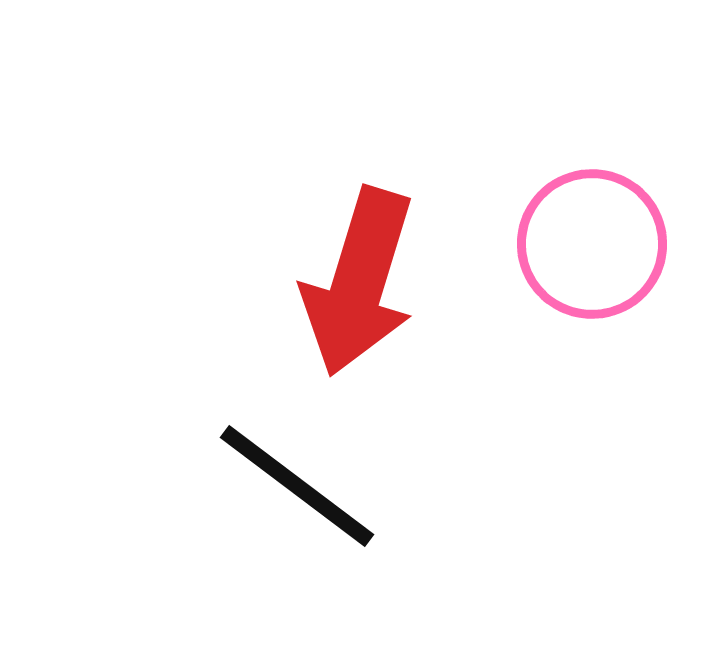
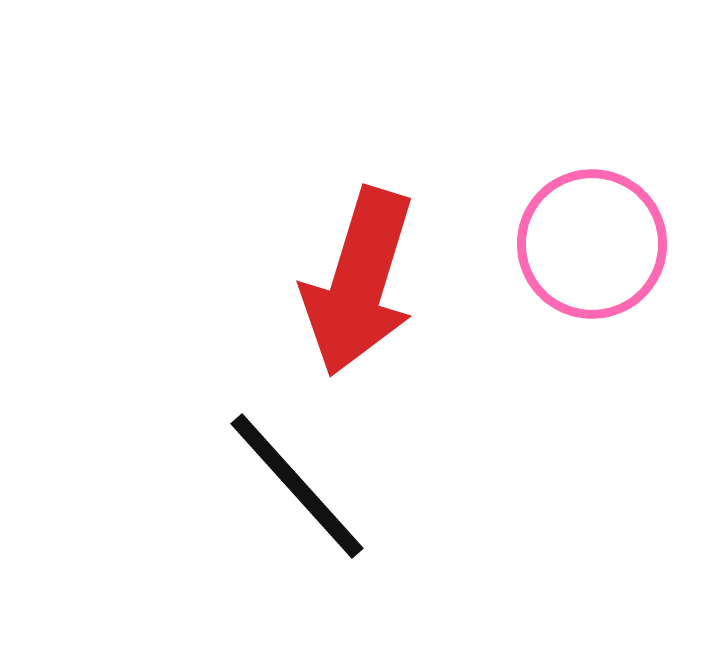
black line: rotated 11 degrees clockwise
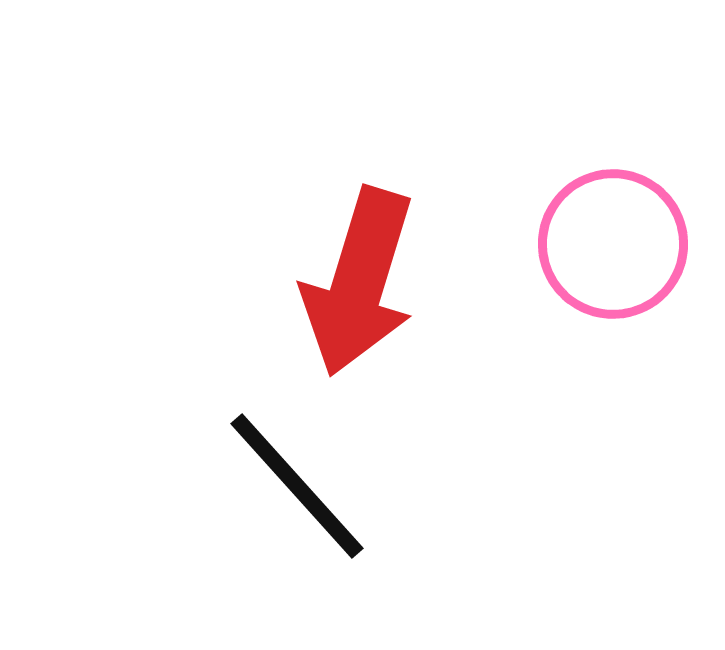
pink circle: moved 21 px right
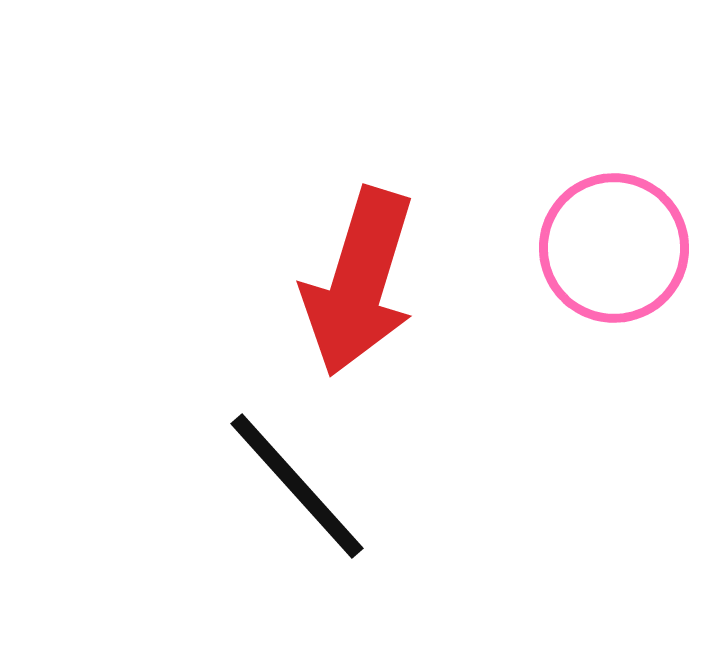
pink circle: moved 1 px right, 4 px down
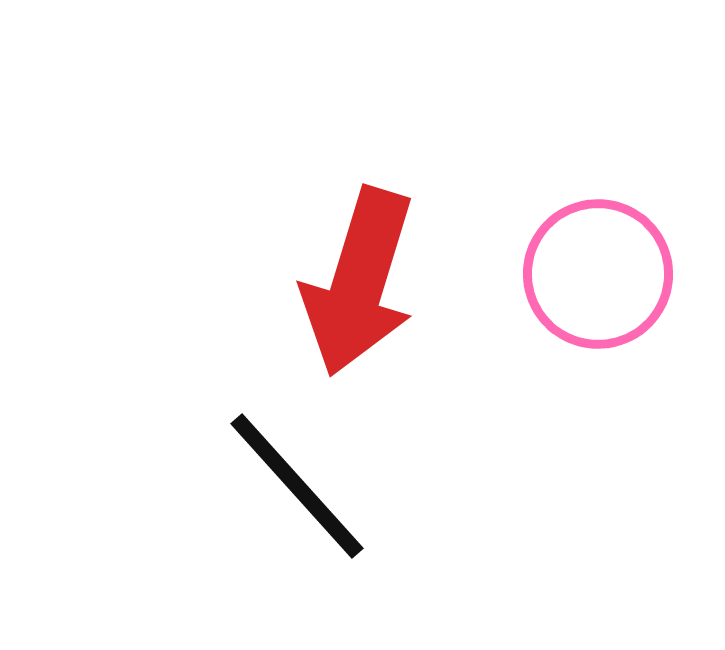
pink circle: moved 16 px left, 26 px down
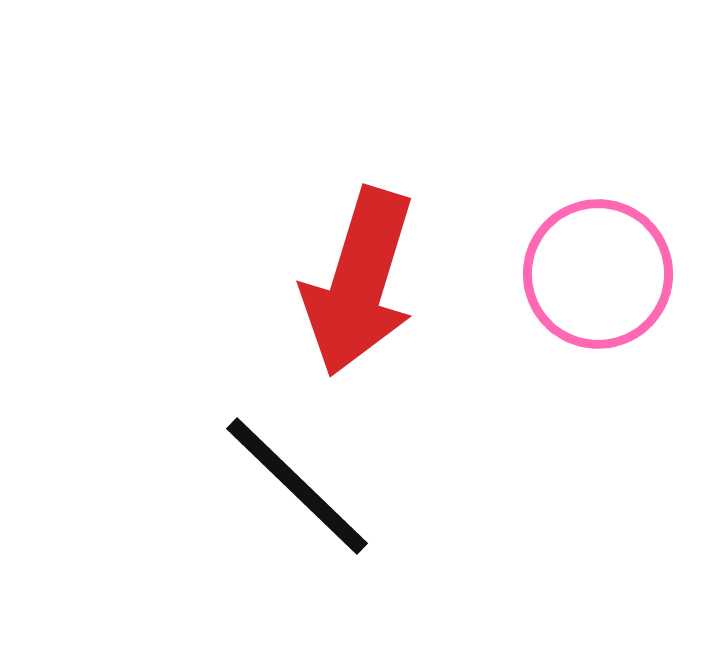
black line: rotated 4 degrees counterclockwise
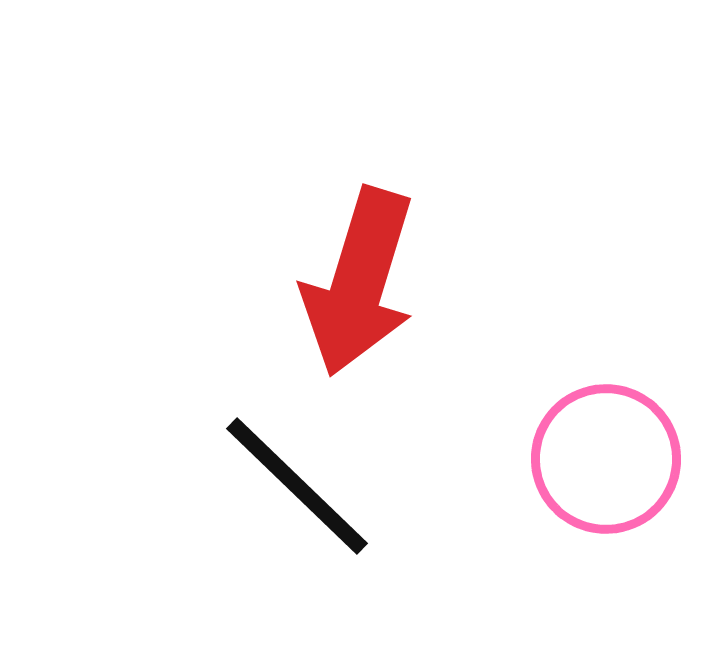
pink circle: moved 8 px right, 185 px down
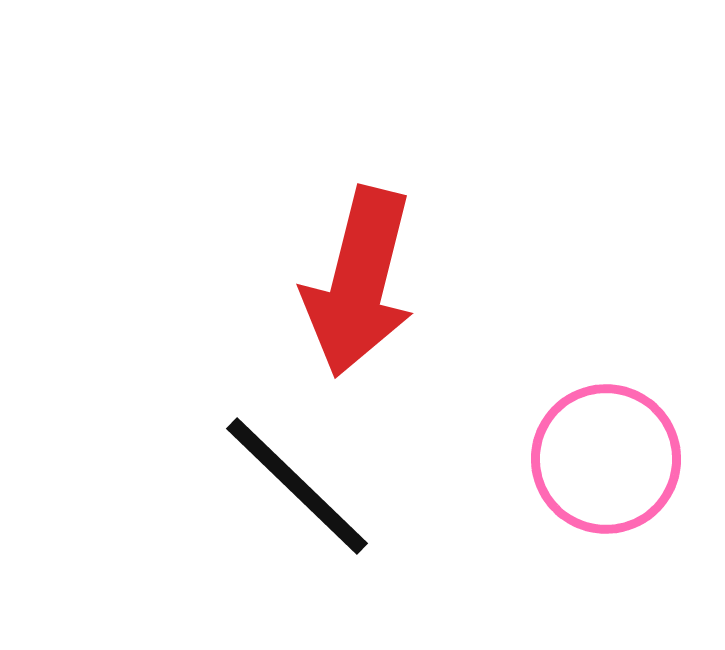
red arrow: rotated 3 degrees counterclockwise
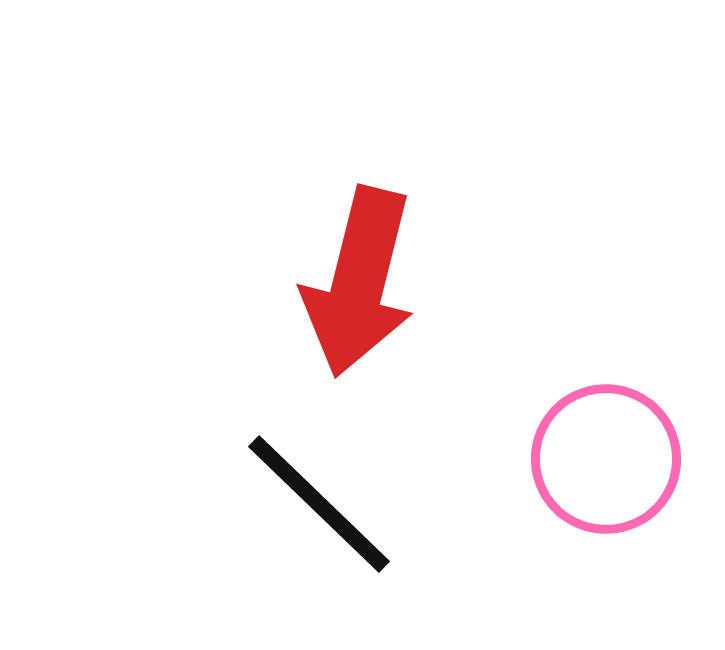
black line: moved 22 px right, 18 px down
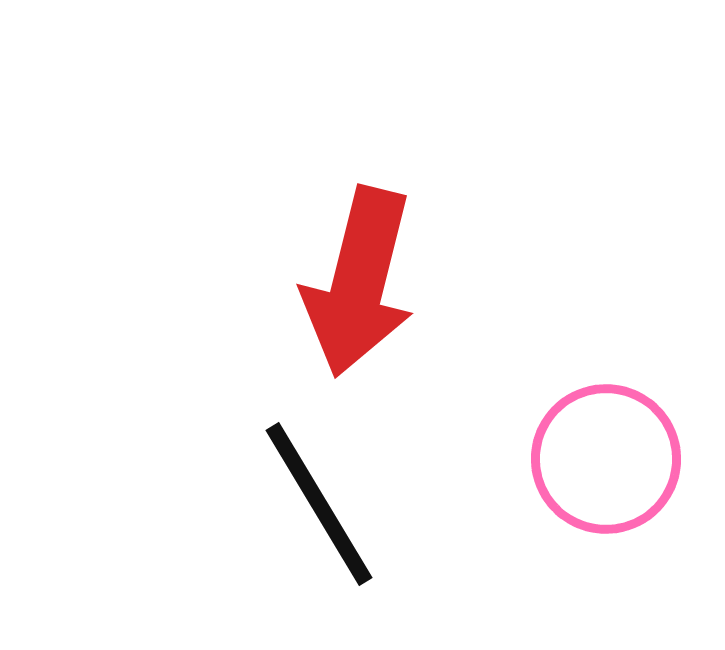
black line: rotated 15 degrees clockwise
